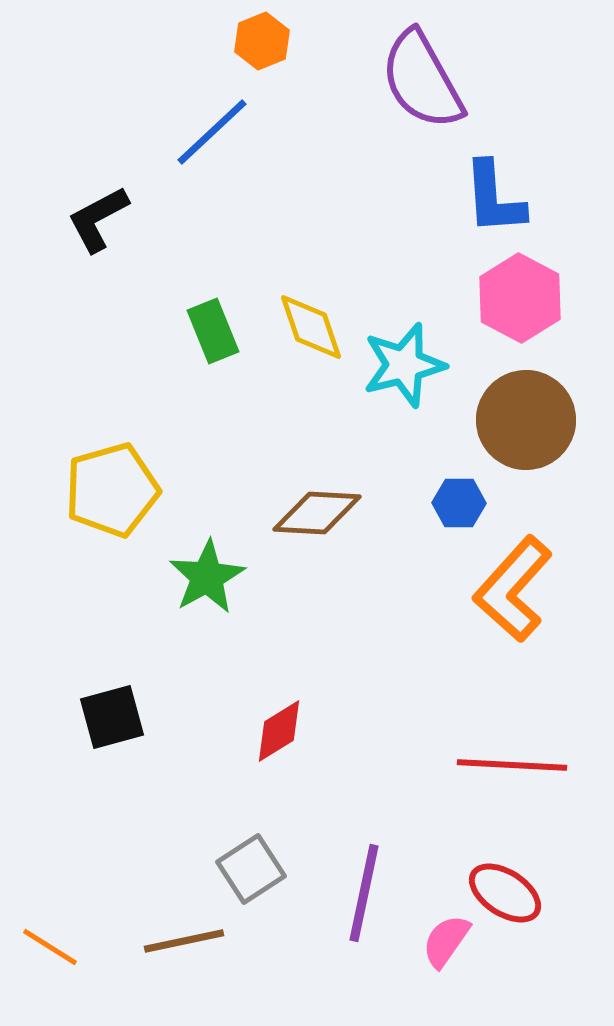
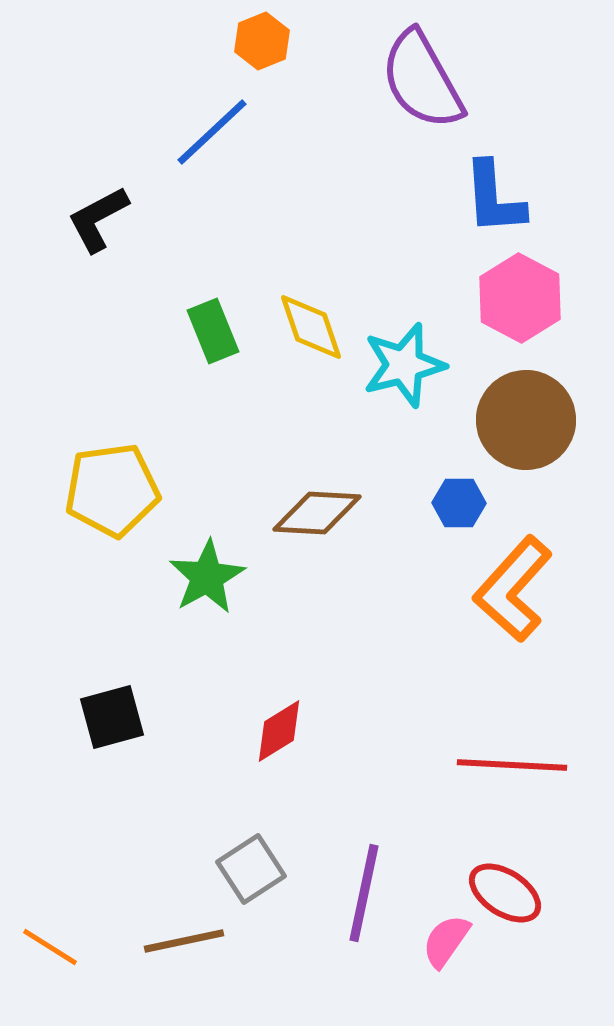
yellow pentagon: rotated 8 degrees clockwise
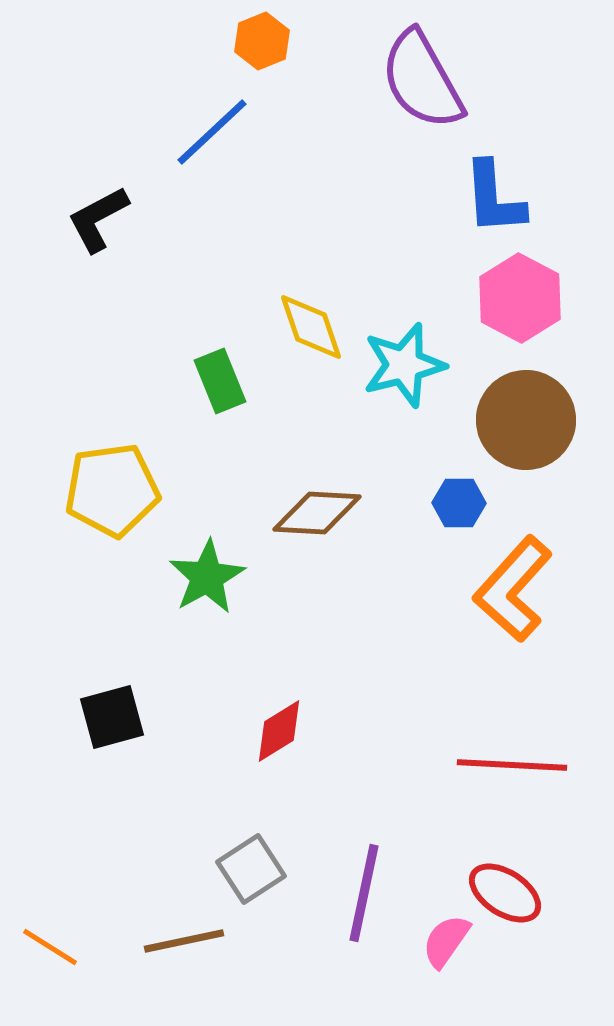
green rectangle: moved 7 px right, 50 px down
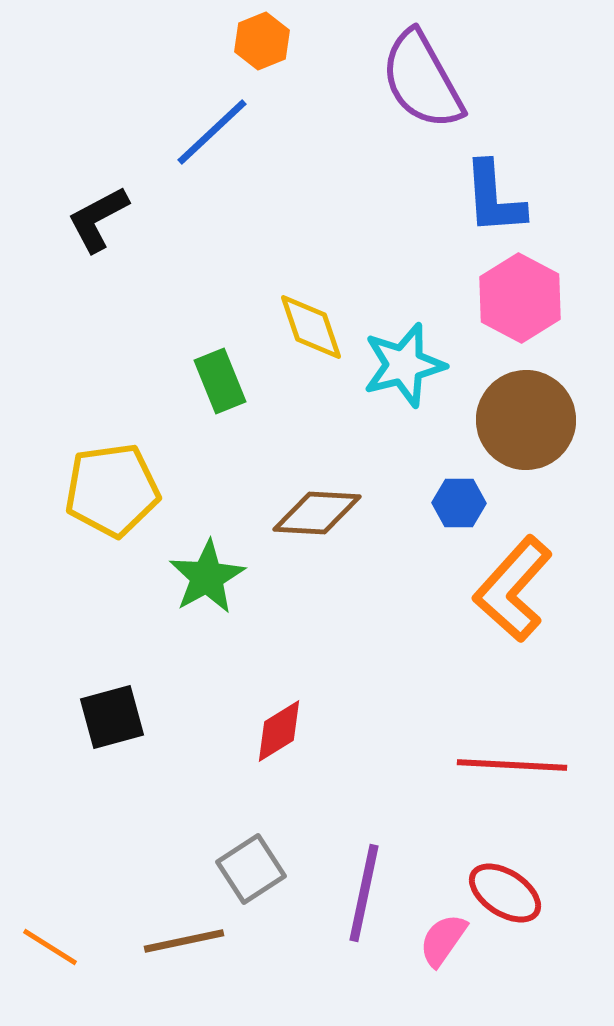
pink semicircle: moved 3 px left, 1 px up
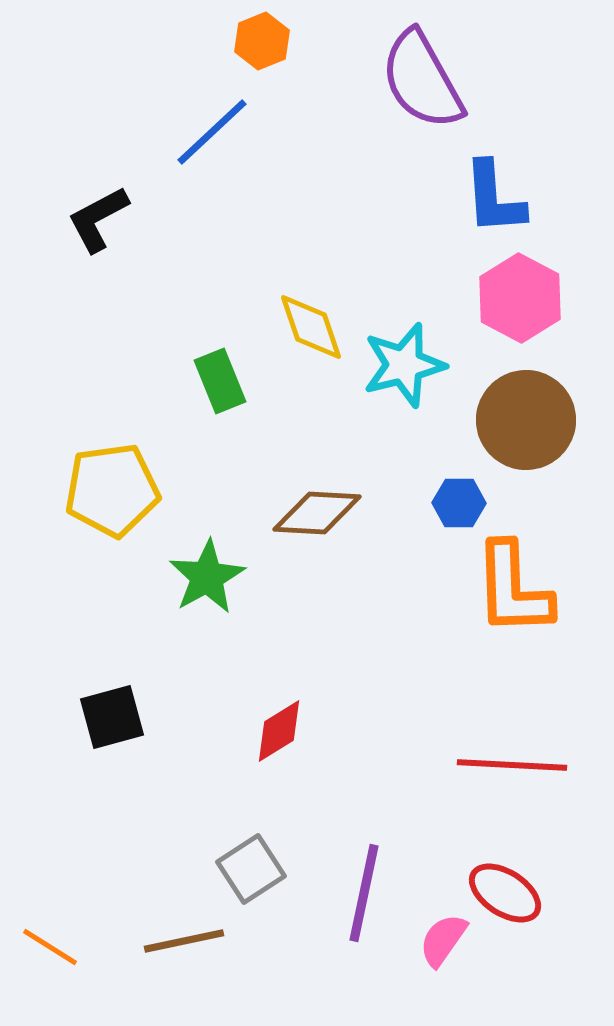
orange L-shape: rotated 44 degrees counterclockwise
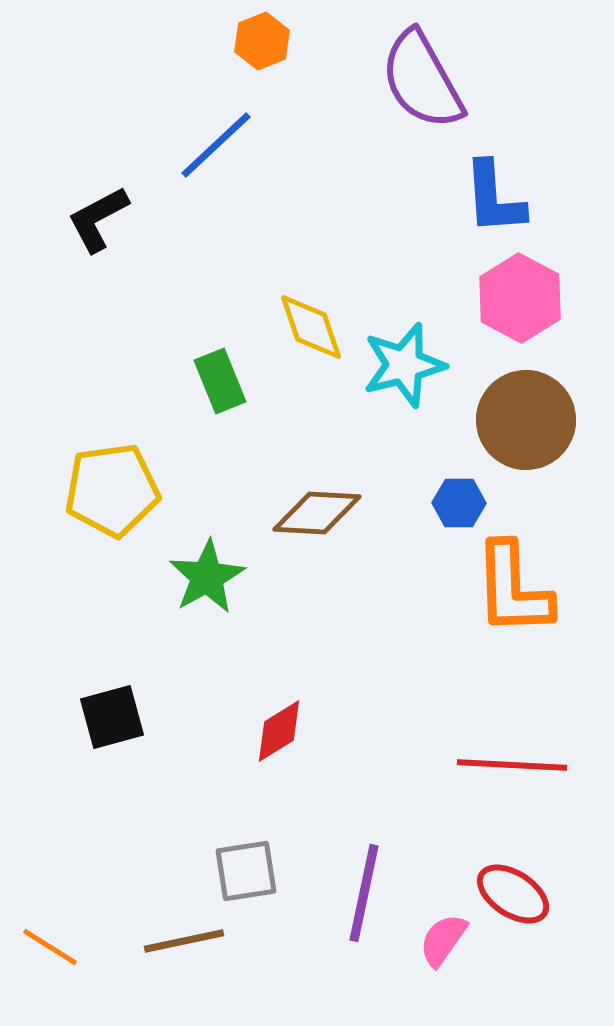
blue line: moved 4 px right, 13 px down
gray square: moved 5 px left, 2 px down; rotated 24 degrees clockwise
red ellipse: moved 8 px right, 1 px down
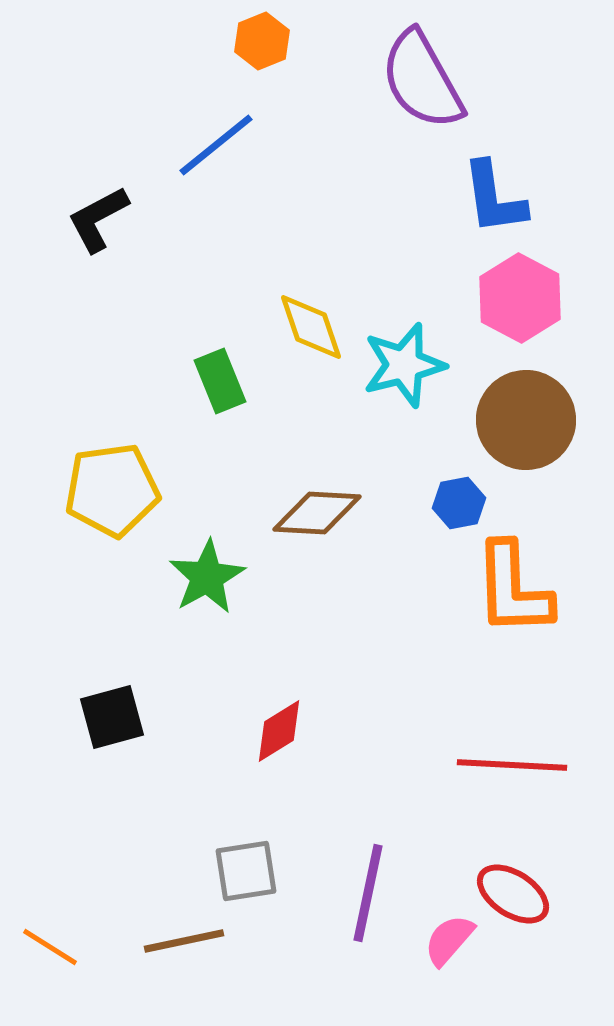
blue line: rotated 4 degrees clockwise
blue L-shape: rotated 4 degrees counterclockwise
blue hexagon: rotated 12 degrees counterclockwise
purple line: moved 4 px right
pink semicircle: moved 6 px right; rotated 6 degrees clockwise
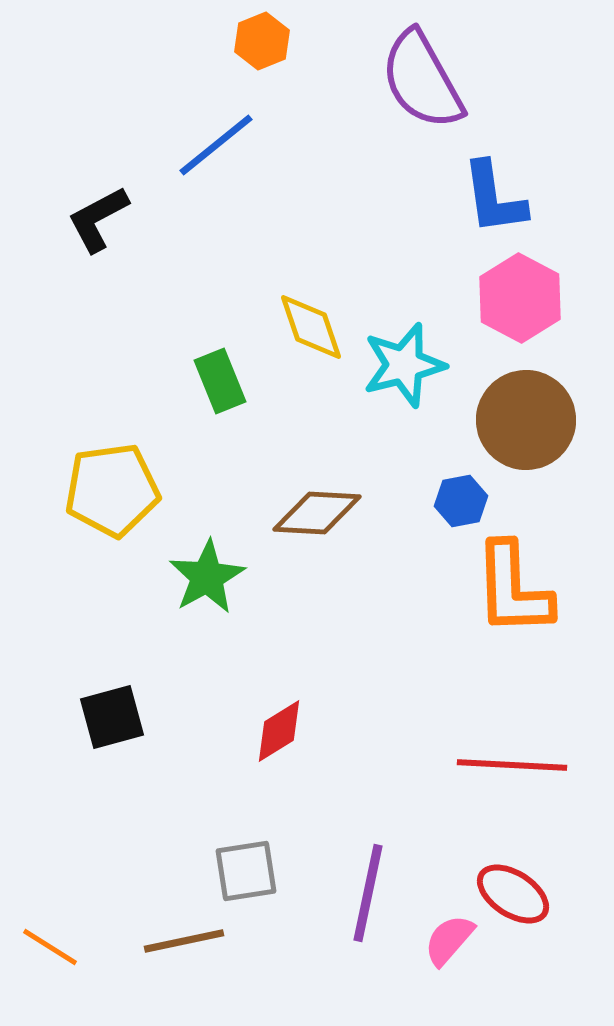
blue hexagon: moved 2 px right, 2 px up
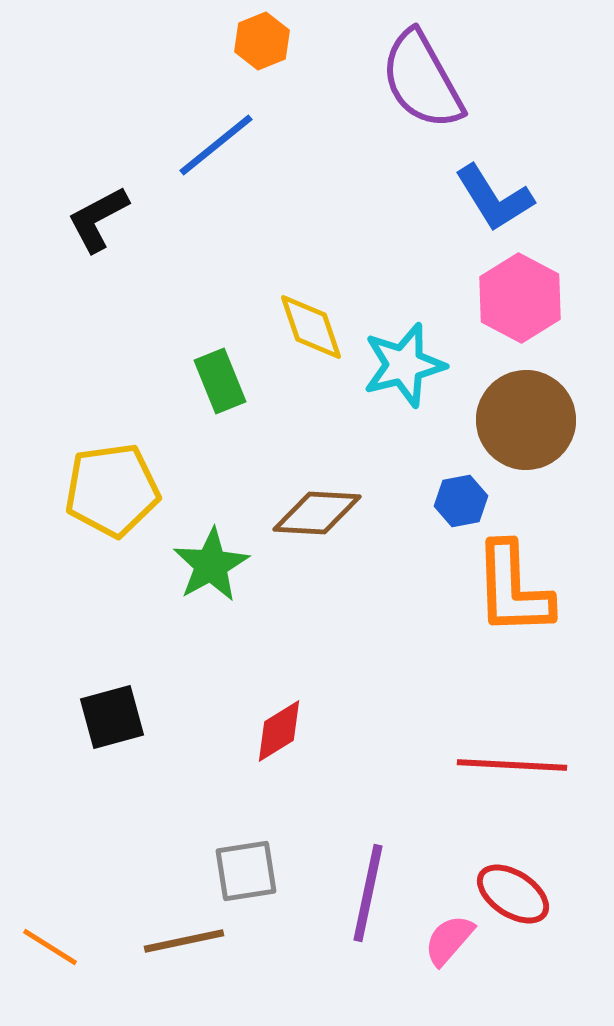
blue L-shape: rotated 24 degrees counterclockwise
green star: moved 4 px right, 12 px up
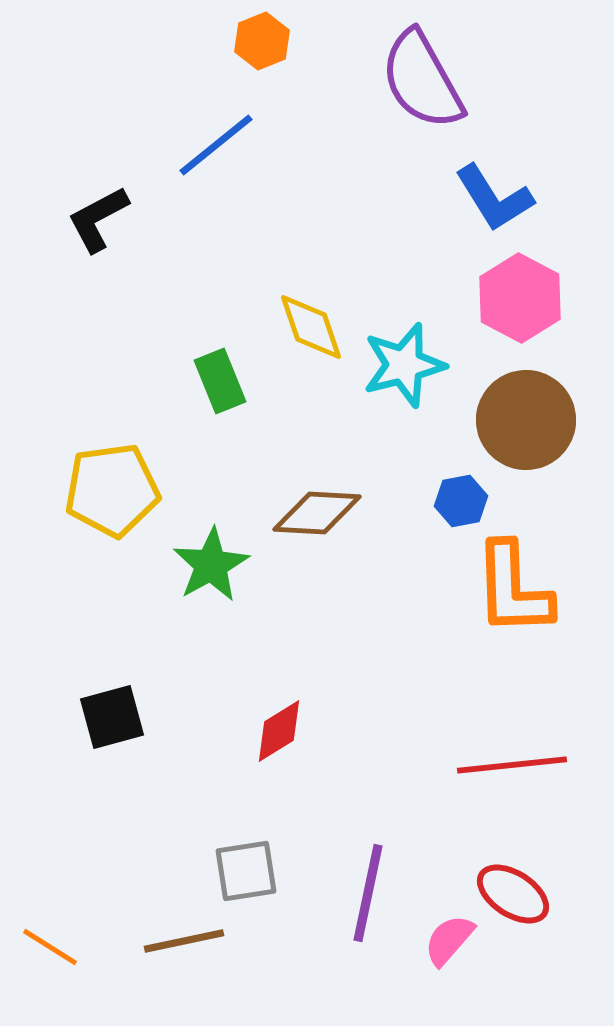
red line: rotated 9 degrees counterclockwise
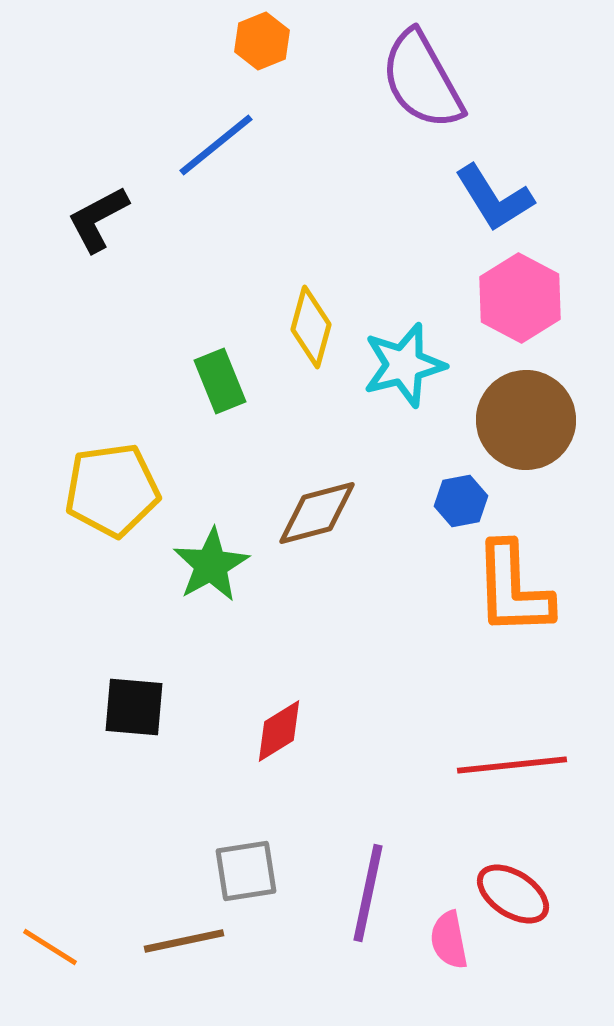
yellow diamond: rotated 34 degrees clockwise
brown diamond: rotated 18 degrees counterclockwise
black square: moved 22 px right, 10 px up; rotated 20 degrees clockwise
pink semicircle: rotated 52 degrees counterclockwise
